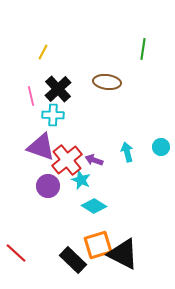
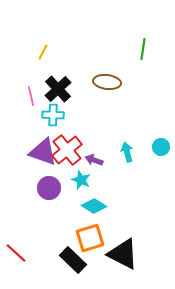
purple triangle: moved 2 px right, 5 px down
red cross: moved 10 px up
purple circle: moved 1 px right, 2 px down
orange square: moved 8 px left, 7 px up
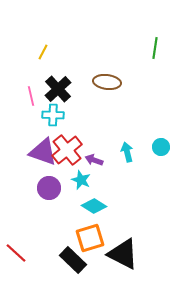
green line: moved 12 px right, 1 px up
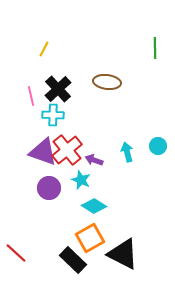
green line: rotated 10 degrees counterclockwise
yellow line: moved 1 px right, 3 px up
cyan circle: moved 3 px left, 1 px up
orange square: rotated 12 degrees counterclockwise
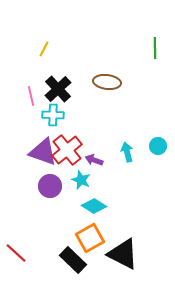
purple circle: moved 1 px right, 2 px up
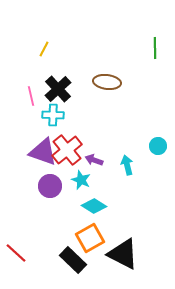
cyan arrow: moved 13 px down
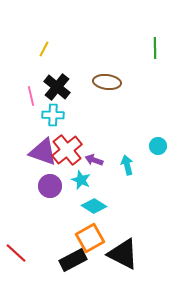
black cross: moved 1 px left, 2 px up; rotated 8 degrees counterclockwise
black rectangle: rotated 72 degrees counterclockwise
